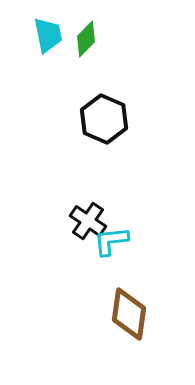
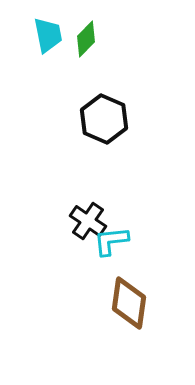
brown diamond: moved 11 px up
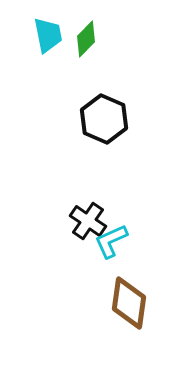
cyan L-shape: rotated 18 degrees counterclockwise
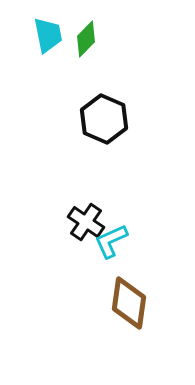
black cross: moved 2 px left, 1 px down
